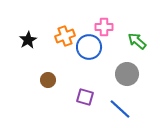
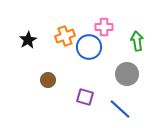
green arrow: rotated 42 degrees clockwise
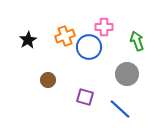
green arrow: rotated 12 degrees counterclockwise
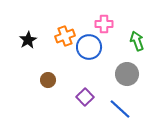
pink cross: moved 3 px up
purple square: rotated 30 degrees clockwise
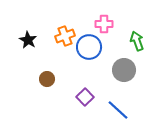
black star: rotated 12 degrees counterclockwise
gray circle: moved 3 px left, 4 px up
brown circle: moved 1 px left, 1 px up
blue line: moved 2 px left, 1 px down
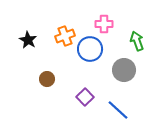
blue circle: moved 1 px right, 2 px down
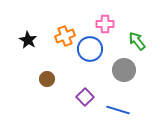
pink cross: moved 1 px right
green arrow: rotated 18 degrees counterclockwise
blue line: rotated 25 degrees counterclockwise
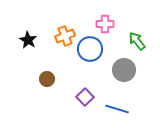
blue line: moved 1 px left, 1 px up
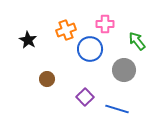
orange cross: moved 1 px right, 6 px up
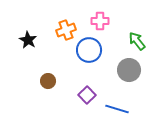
pink cross: moved 5 px left, 3 px up
blue circle: moved 1 px left, 1 px down
gray circle: moved 5 px right
brown circle: moved 1 px right, 2 px down
purple square: moved 2 px right, 2 px up
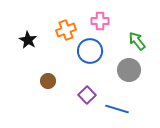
blue circle: moved 1 px right, 1 px down
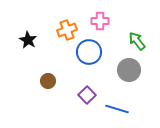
orange cross: moved 1 px right
blue circle: moved 1 px left, 1 px down
